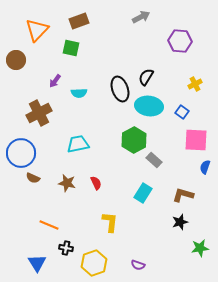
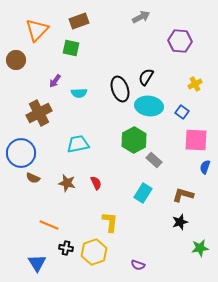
yellow hexagon: moved 11 px up
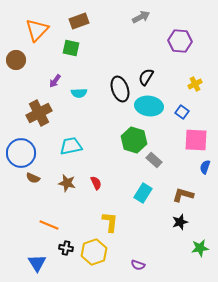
green hexagon: rotated 15 degrees counterclockwise
cyan trapezoid: moved 7 px left, 2 px down
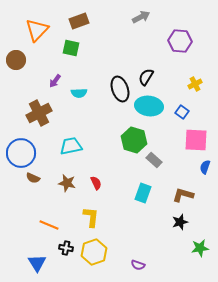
cyan rectangle: rotated 12 degrees counterclockwise
yellow L-shape: moved 19 px left, 5 px up
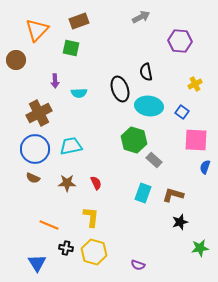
black semicircle: moved 5 px up; rotated 42 degrees counterclockwise
purple arrow: rotated 40 degrees counterclockwise
blue circle: moved 14 px right, 4 px up
brown star: rotated 12 degrees counterclockwise
brown L-shape: moved 10 px left
yellow hexagon: rotated 25 degrees counterclockwise
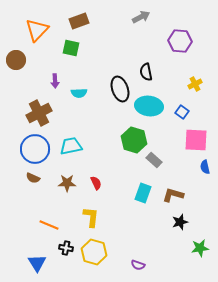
blue semicircle: rotated 32 degrees counterclockwise
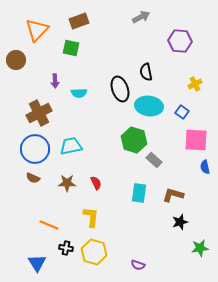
cyan rectangle: moved 4 px left; rotated 12 degrees counterclockwise
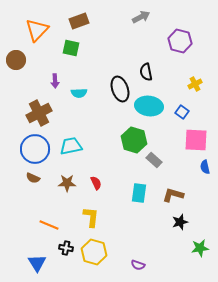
purple hexagon: rotated 10 degrees clockwise
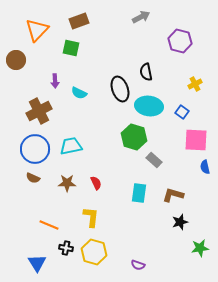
cyan semicircle: rotated 28 degrees clockwise
brown cross: moved 2 px up
green hexagon: moved 3 px up
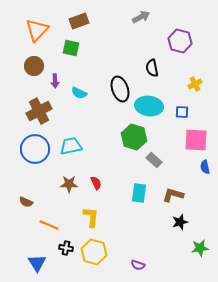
brown circle: moved 18 px right, 6 px down
black semicircle: moved 6 px right, 4 px up
blue square: rotated 32 degrees counterclockwise
brown semicircle: moved 7 px left, 24 px down
brown star: moved 2 px right, 1 px down
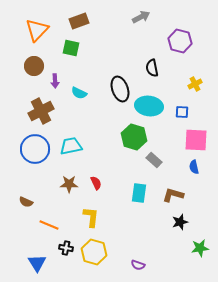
brown cross: moved 2 px right
blue semicircle: moved 11 px left
